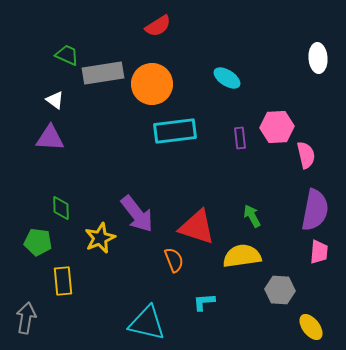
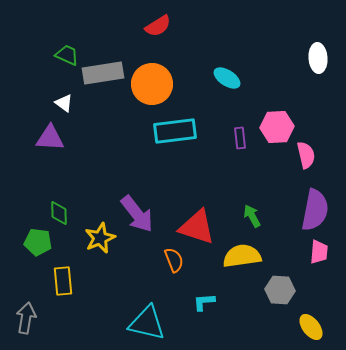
white triangle: moved 9 px right, 3 px down
green diamond: moved 2 px left, 5 px down
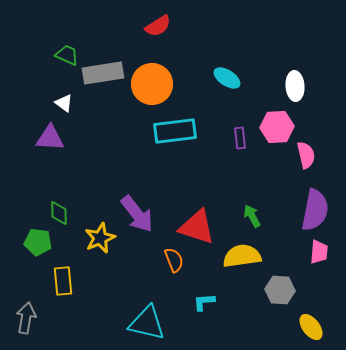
white ellipse: moved 23 px left, 28 px down
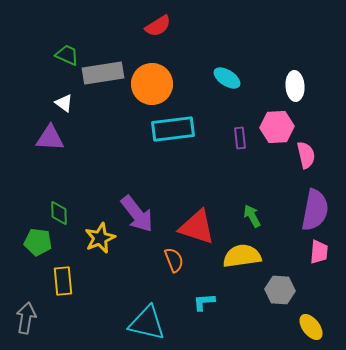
cyan rectangle: moved 2 px left, 2 px up
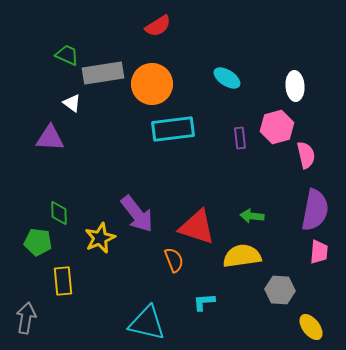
white triangle: moved 8 px right
pink hexagon: rotated 12 degrees counterclockwise
green arrow: rotated 55 degrees counterclockwise
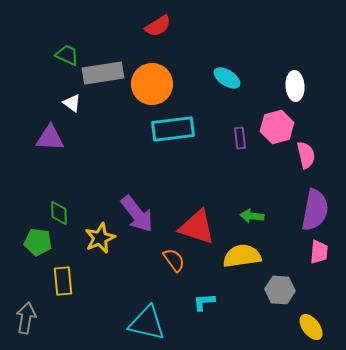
orange semicircle: rotated 15 degrees counterclockwise
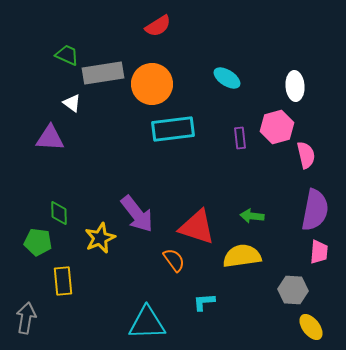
gray hexagon: moved 13 px right
cyan triangle: rotated 15 degrees counterclockwise
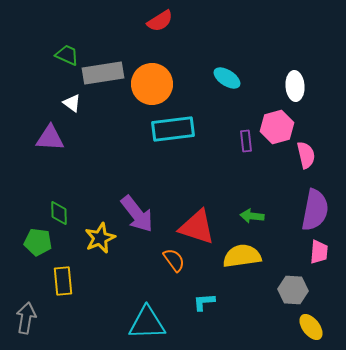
red semicircle: moved 2 px right, 5 px up
purple rectangle: moved 6 px right, 3 px down
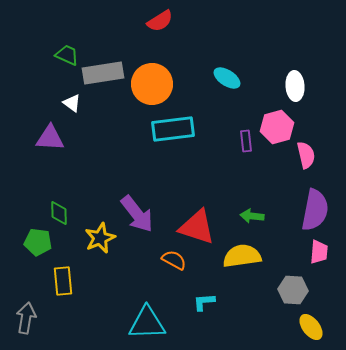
orange semicircle: rotated 25 degrees counterclockwise
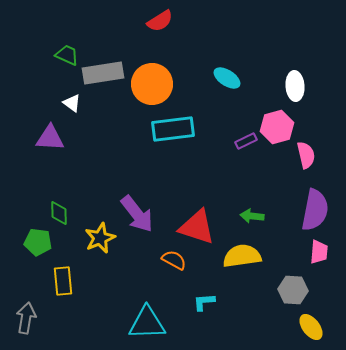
purple rectangle: rotated 70 degrees clockwise
